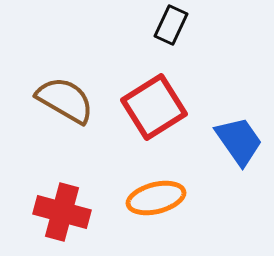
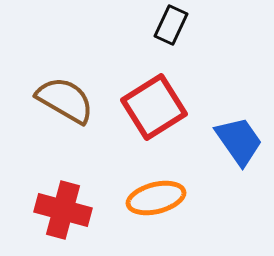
red cross: moved 1 px right, 2 px up
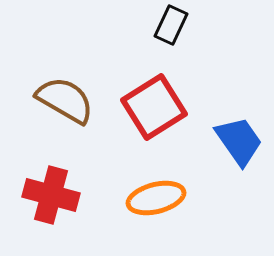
red cross: moved 12 px left, 15 px up
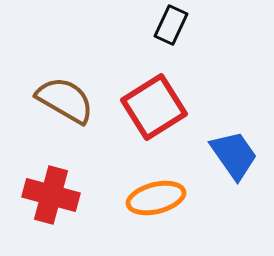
blue trapezoid: moved 5 px left, 14 px down
